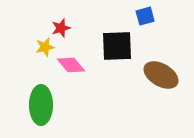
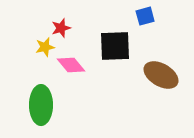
black square: moved 2 px left
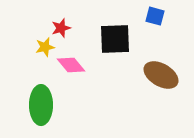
blue square: moved 10 px right; rotated 30 degrees clockwise
black square: moved 7 px up
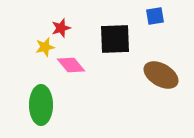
blue square: rotated 24 degrees counterclockwise
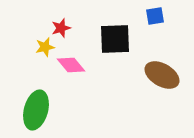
brown ellipse: moved 1 px right
green ellipse: moved 5 px left, 5 px down; rotated 15 degrees clockwise
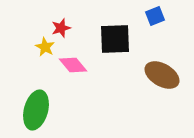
blue square: rotated 12 degrees counterclockwise
yellow star: rotated 30 degrees counterclockwise
pink diamond: moved 2 px right
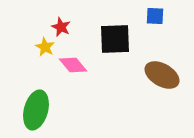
blue square: rotated 24 degrees clockwise
red star: moved 1 px up; rotated 30 degrees counterclockwise
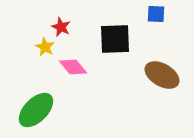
blue square: moved 1 px right, 2 px up
pink diamond: moved 2 px down
green ellipse: rotated 30 degrees clockwise
